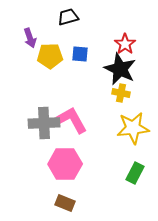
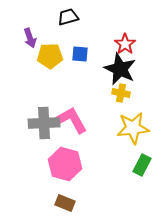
pink hexagon: rotated 16 degrees clockwise
green rectangle: moved 7 px right, 8 px up
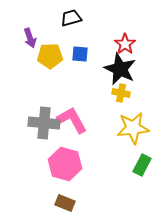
black trapezoid: moved 3 px right, 1 px down
gray cross: rotated 8 degrees clockwise
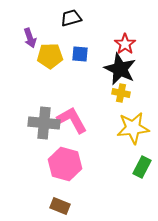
green rectangle: moved 2 px down
brown rectangle: moved 5 px left, 3 px down
